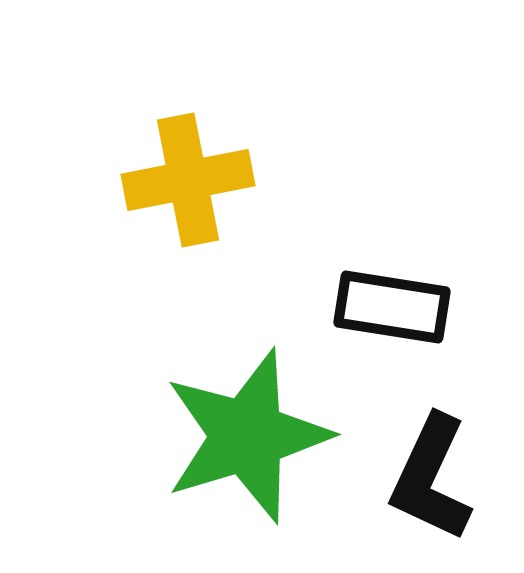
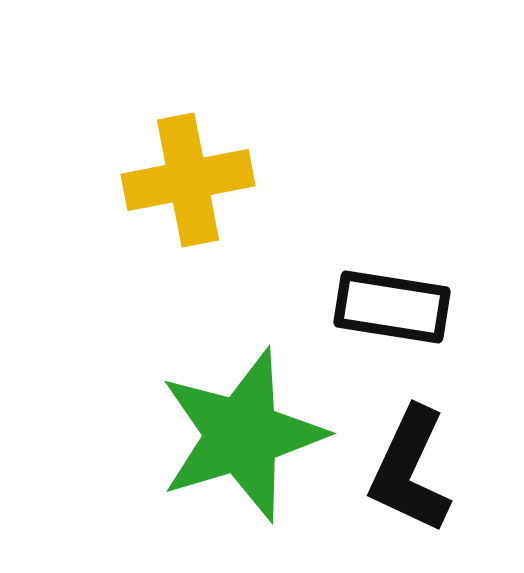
green star: moved 5 px left, 1 px up
black L-shape: moved 21 px left, 8 px up
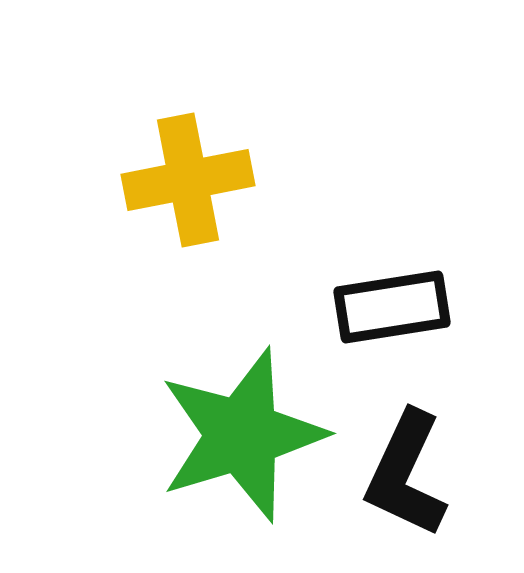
black rectangle: rotated 18 degrees counterclockwise
black L-shape: moved 4 px left, 4 px down
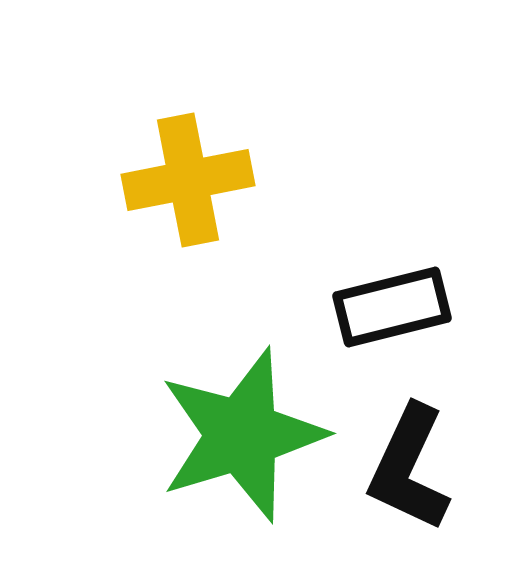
black rectangle: rotated 5 degrees counterclockwise
black L-shape: moved 3 px right, 6 px up
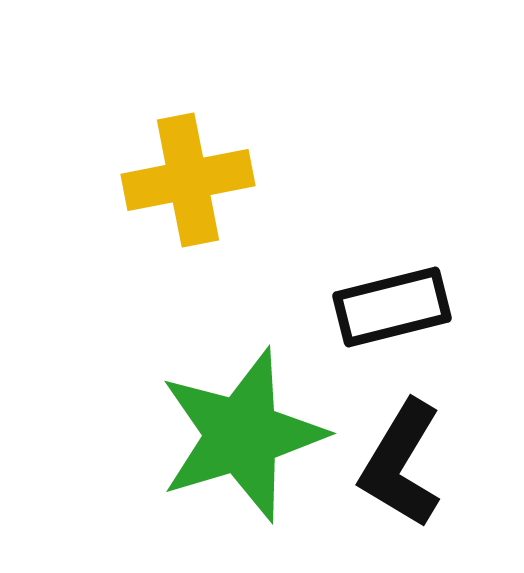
black L-shape: moved 8 px left, 4 px up; rotated 6 degrees clockwise
